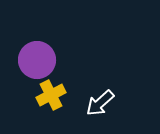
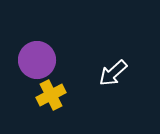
white arrow: moved 13 px right, 30 px up
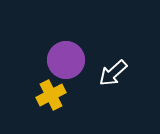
purple circle: moved 29 px right
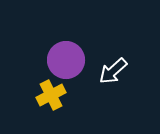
white arrow: moved 2 px up
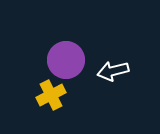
white arrow: rotated 28 degrees clockwise
